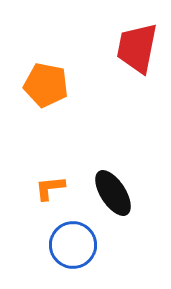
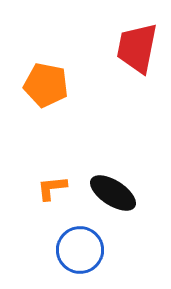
orange L-shape: moved 2 px right
black ellipse: rotated 24 degrees counterclockwise
blue circle: moved 7 px right, 5 px down
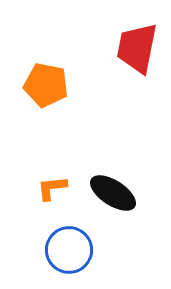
blue circle: moved 11 px left
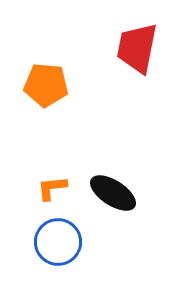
orange pentagon: rotated 6 degrees counterclockwise
blue circle: moved 11 px left, 8 px up
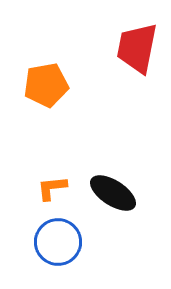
orange pentagon: rotated 15 degrees counterclockwise
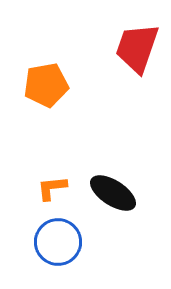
red trapezoid: rotated 8 degrees clockwise
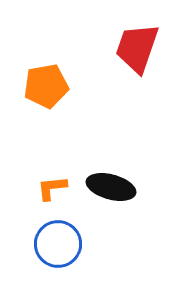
orange pentagon: moved 1 px down
black ellipse: moved 2 px left, 6 px up; rotated 18 degrees counterclockwise
blue circle: moved 2 px down
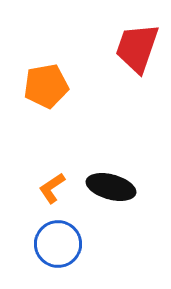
orange L-shape: rotated 28 degrees counterclockwise
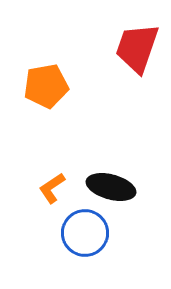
blue circle: moved 27 px right, 11 px up
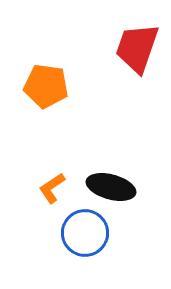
orange pentagon: rotated 18 degrees clockwise
